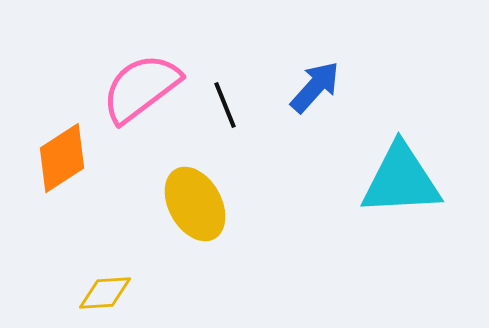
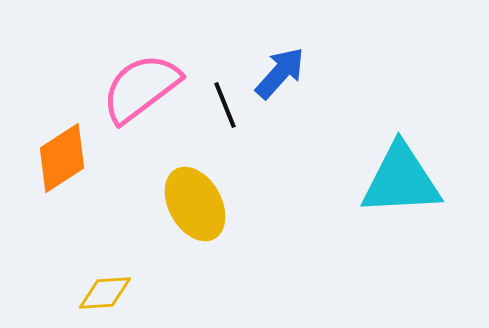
blue arrow: moved 35 px left, 14 px up
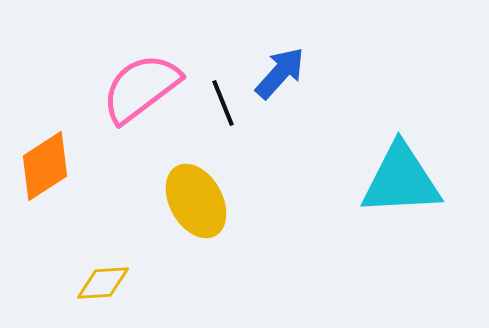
black line: moved 2 px left, 2 px up
orange diamond: moved 17 px left, 8 px down
yellow ellipse: moved 1 px right, 3 px up
yellow diamond: moved 2 px left, 10 px up
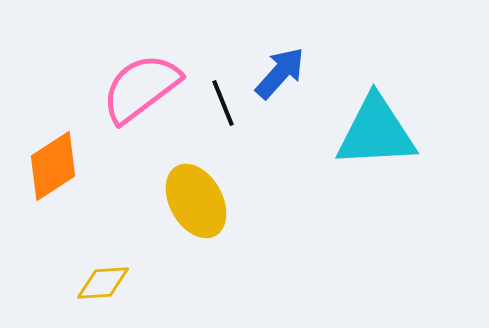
orange diamond: moved 8 px right
cyan triangle: moved 25 px left, 48 px up
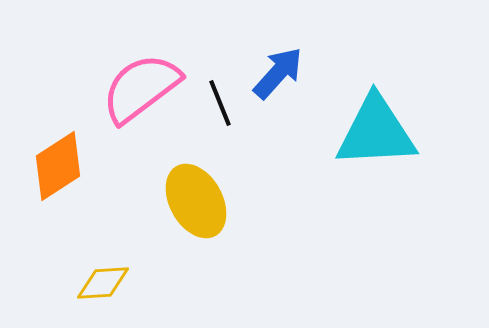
blue arrow: moved 2 px left
black line: moved 3 px left
orange diamond: moved 5 px right
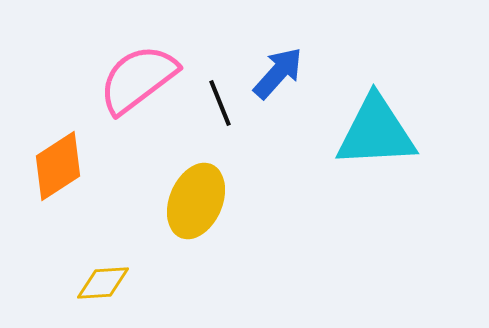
pink semicircle: moved 3 px left, 9 px up
yellow ellipse: rotated 52 degrees clockwise
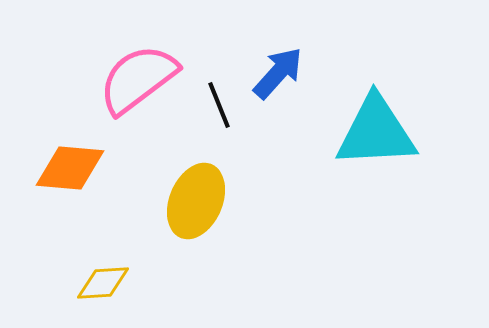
black line: moved 1 px left, 2 px down
orange diamond: moved 12 px right, 2 px down; rotated 38 degrees clockwise
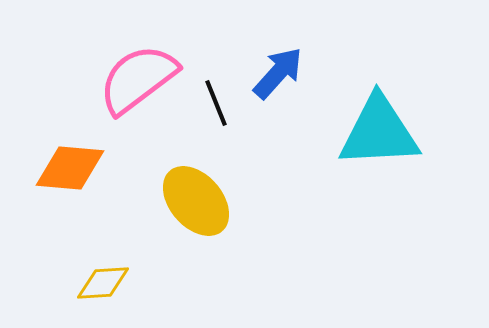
black line: moved 3 px left, 2 px up
cyan triangle: moved 3 px right
yellow ellipse: rotated 64 degrees counterclockwise
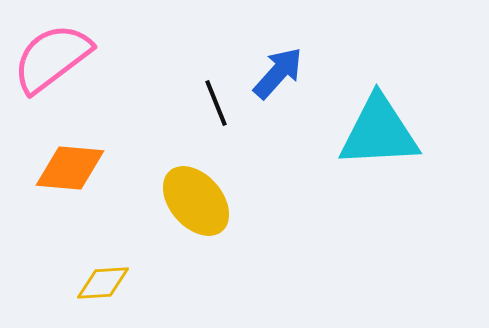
pink semicircle: moved 86 px left, 21 px up
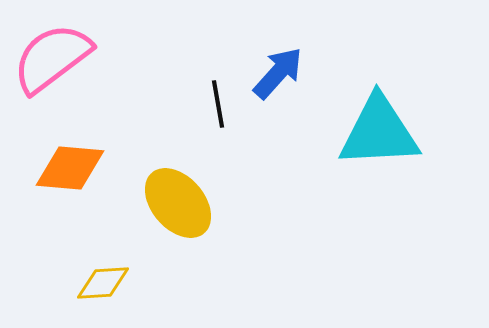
black line: moved 2 px right, 1 px down; rotated 12 degrees clockwise
yellow ellipse: moved 18 px left, 2 px down
